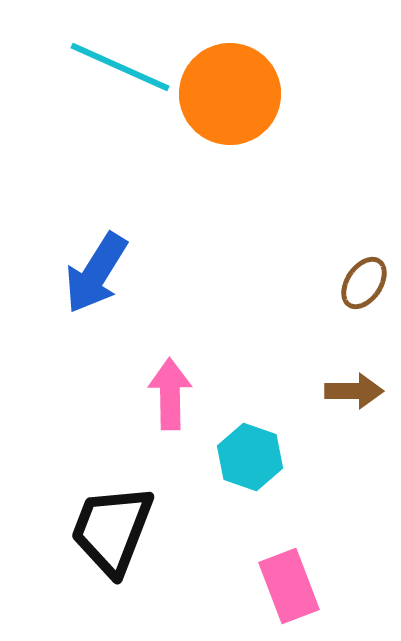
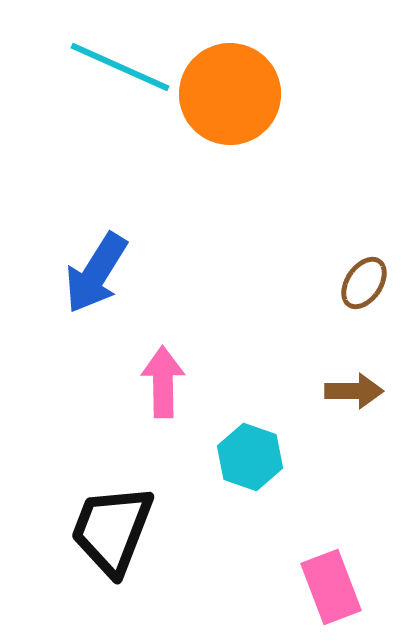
pink arrow: moved 7 px left, 12 px up
pink rectangle: moved 42 px right, 1 px down
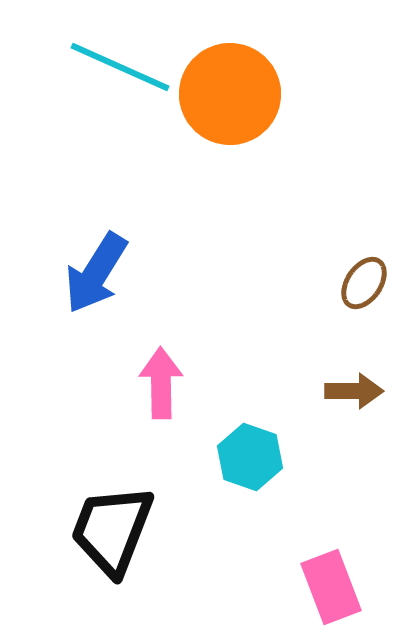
pink arrow: moved 2 px left, 1 px down
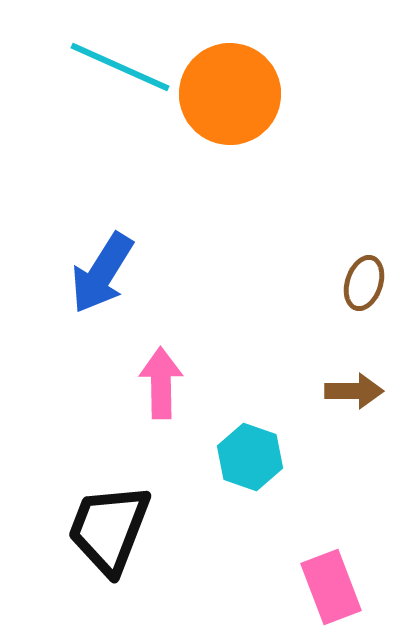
blue arrow: moved 6 px right
brown ellipse: rotated 16 degrees counterclockwise
black trapezoid: moved 3 px left, 1 px up
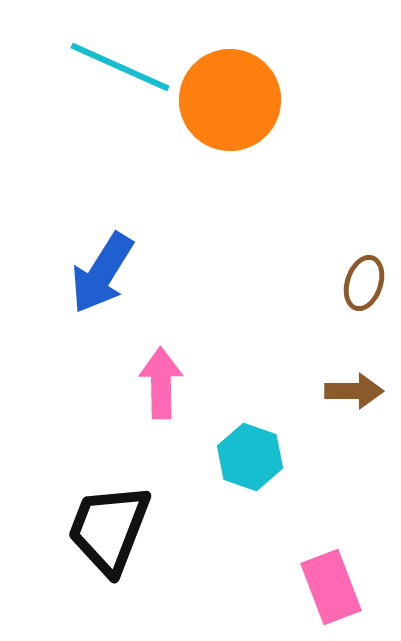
orange circle: moved 6 px down
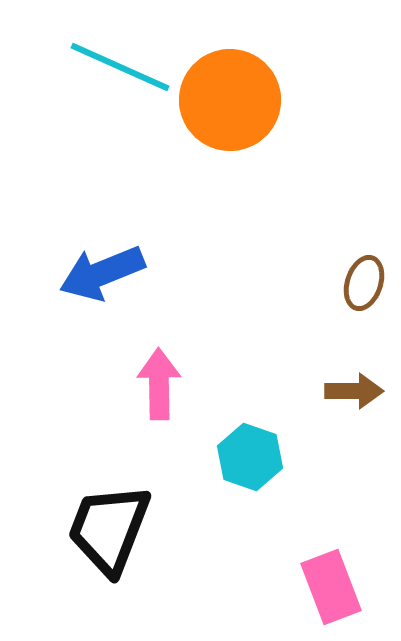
blue arrow: rotated 36 degrees clockwise
pink arrow: moved 2 px left, 1 px down
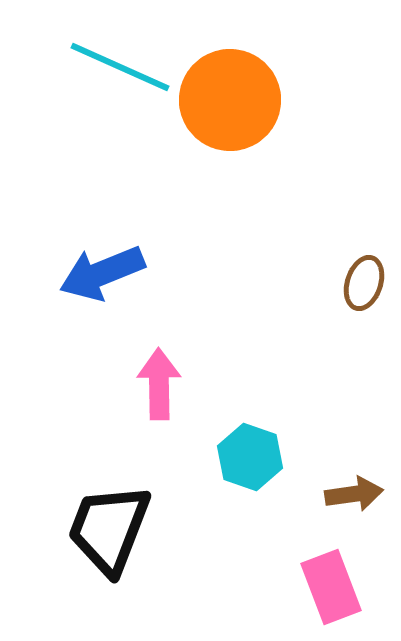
brown arrow: moved 103 px down; rotated 8 degrees counterclockwise
